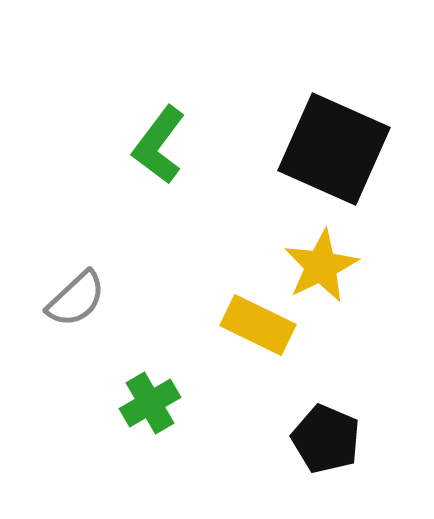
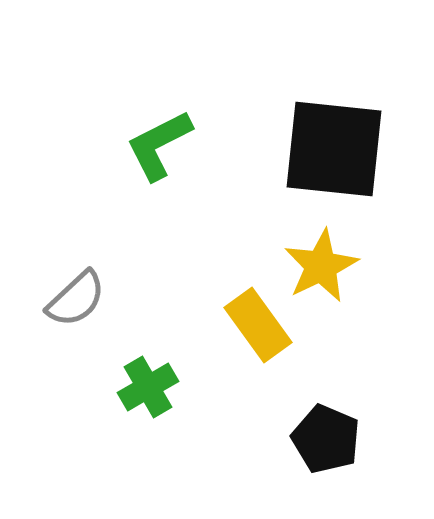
green L-shape: rotated 26 degrees clockwise
black square: rotated 18 degrees counterclockwise
yellow rectangle: rotated 28 degrees clockwise
green cross: moved 2 px left, 16 px up
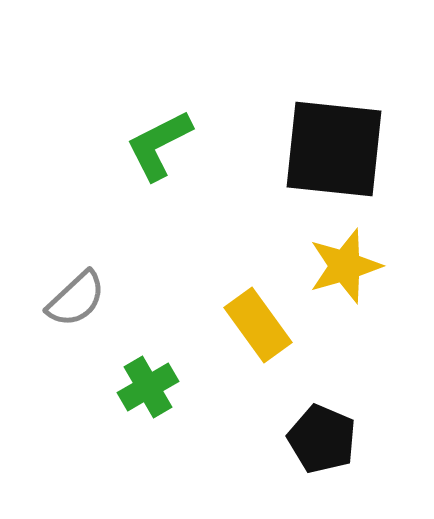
yellow star: moved 24 px right; rotated 10 degrees clockwise
black pentagon: moved 4 px left
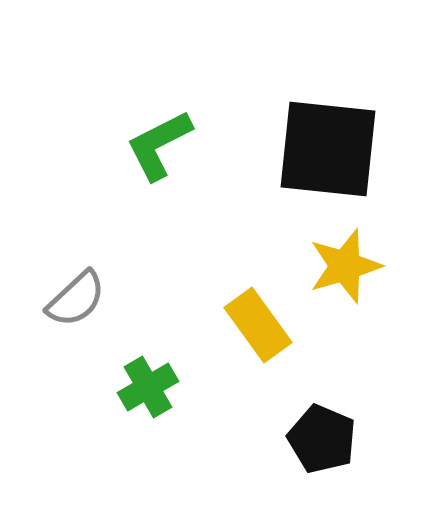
black square: moved 6 px left
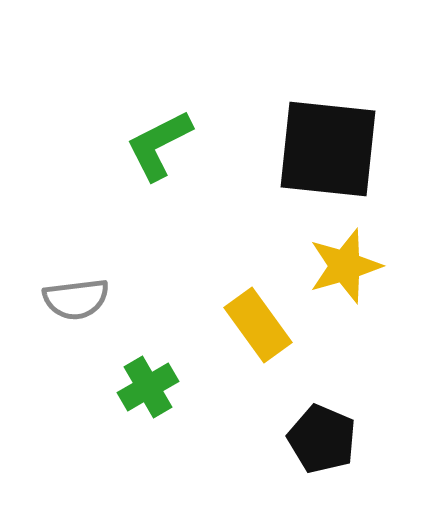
gray semicircle: rotated 36 degrees clockwise
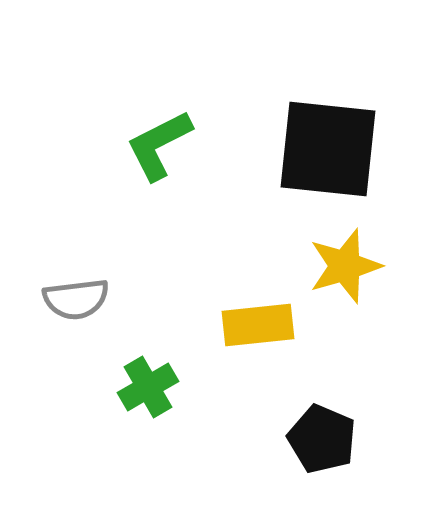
yellow rectangle: rotated 60 degrees counterclockwise
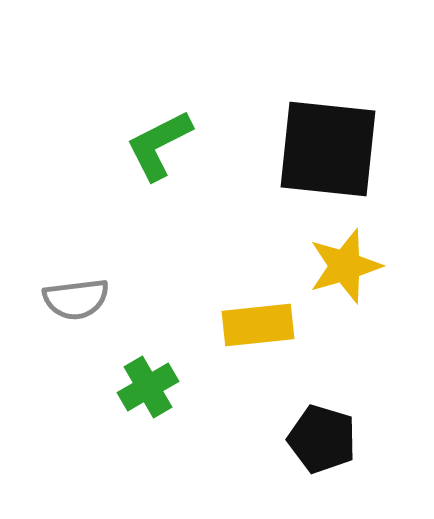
black pentagon: rotated 6 degrees counterclockwise
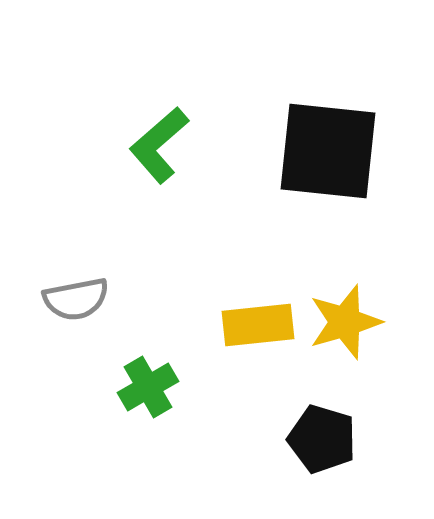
green L-shape: rotated 14 degrees counterclockwise
black square: moved 2 px down
yellow star: moved 56 px down
gray semicircle: rotated 4 degrees counterclockwise
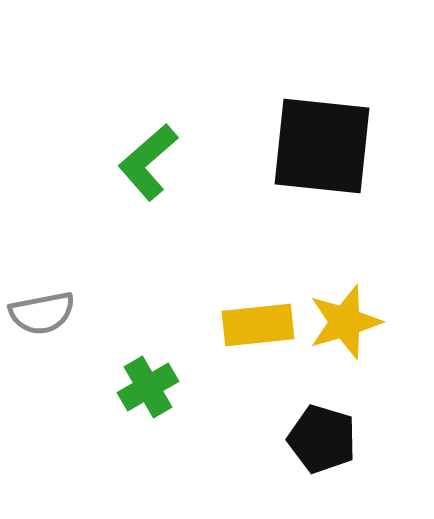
green L-shape: moved 11 px left, 17 px down
black square: moved 6 px left, 5 px up
gray semicircle: moved 34 px left, 14 px down
